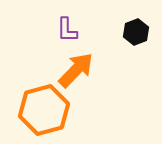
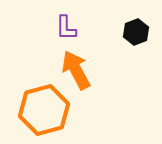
purple L-shape: moved 1 px left, 2 px up
orange arrow: rotated 72 degrees counterclockwise
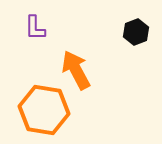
purple L-shape: moved 31 px left
orange hexagon: rotated 24 degrees clockwise
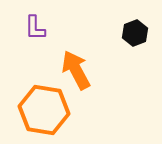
black hexagon: moved 1 px left, 1 px down
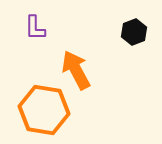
black hexagon: moved 1 px left, 1 px up
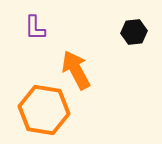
black hexagon: rotated 15 degrees clockwise
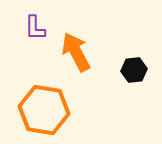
black hexagon: moved 38 px down
orange arrow: moved 18 px up
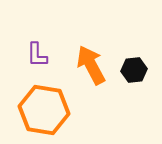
purple L-shape: moved 2 px right, 27 px down
orange arrow: moved 15 px right, 13 px down
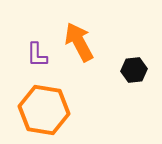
orange arrow: moved 12 px left, 23 px up
